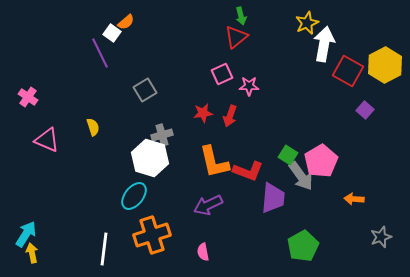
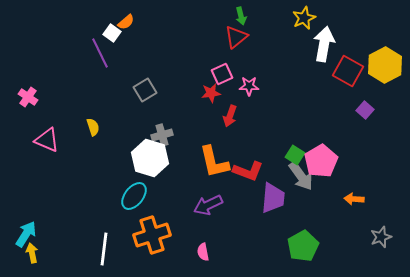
yellow star: moved 3 px left, 5 px up
red star: moved 8 px right, 20 px up
green square: moved 7 px right
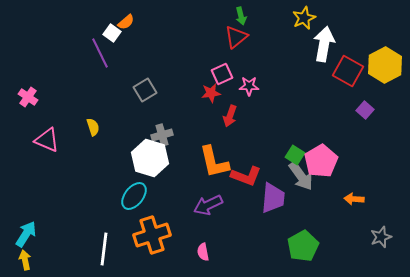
red L-shape: moved 2 px left, 5 px down
yellow arrow: moved 7 px left, 7 px down
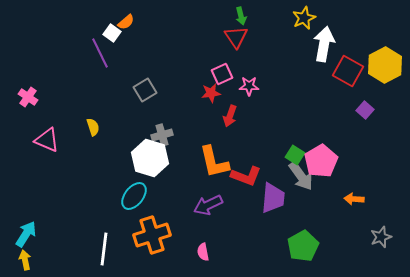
red triangle: rotated 25 degrees counterclockwise
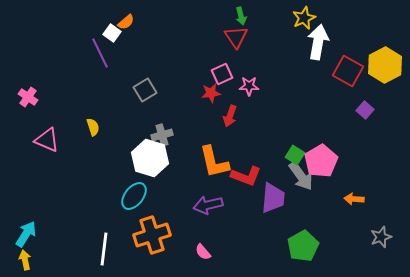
white arrow: moved 6 px left, 2 px up
purple arrow: rotated 12 degrees clockwise
pink semicircle: rotated 30 degrees counterclockwise
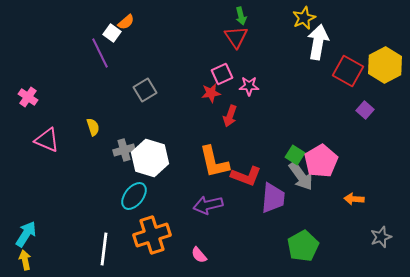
gray cross: moved 38 px left, 15 px down
pink semicircle: moved 4 px left, 3 px down
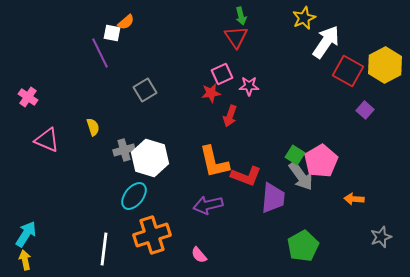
white square: rotated 24 degrees counterclockwise
white arrow: moved 8 px right; rotated 24 degrees clockwise
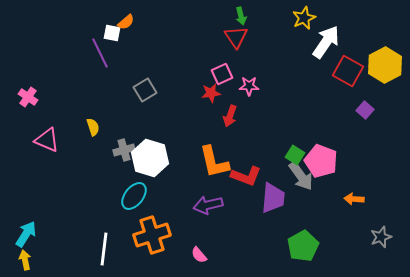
pink pentagon: rotated 20 degrees counterclockwise
